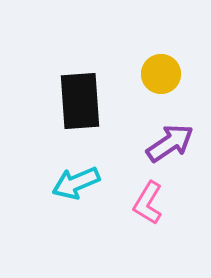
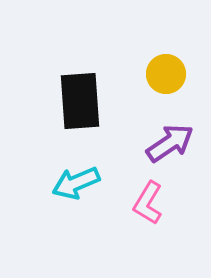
yellow circle: moved 5 px right
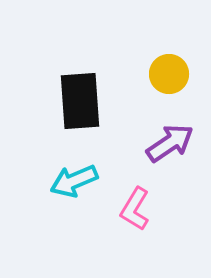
yellow circle: moved 3 px right
cyan arrow: moved 2 px left, 2 px up
pink L-shape: moved 13 px left, 6 px down
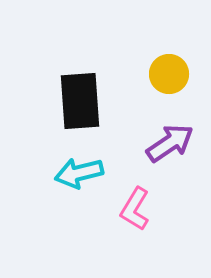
cyan arrow: moved 5 px right, 8 px up; rotated 9 degrees clockwise
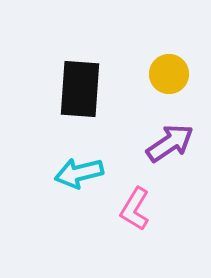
black rectangle: moved 12 px up; rotated 8 degrees clockwise
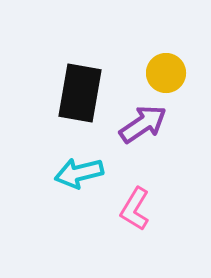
yellow circle: moved 3 px left, 1 px up
black rectangle: moved 4 px down; rotated 6 degrees clockwise
purple arrow: moved 27 px left, 19 px up
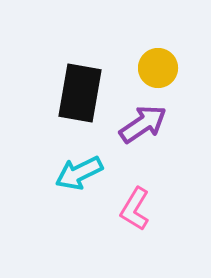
yellow circle: moved 8 px left, 5 px up
cyan arrow: rotated 12 degrees counterclockwise
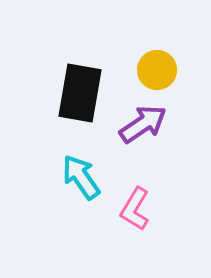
yellow circle: moved 1 px left, 2 px down
cyan arrow: moved 2 px right, 4 px down; rotated 81 degrees clockwise
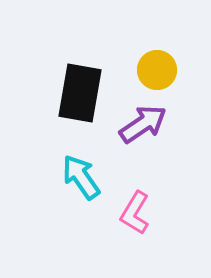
pink L-shape: moved 4 px down
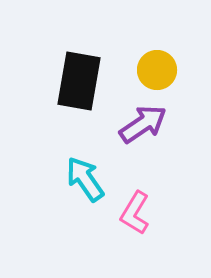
black rectangle: moved 1 px left, 12 px up
cyan arrow: moved 4 px right, 2 px down
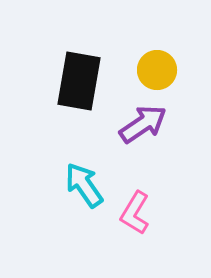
cyan arrow: moved 1 px left, 6 px down
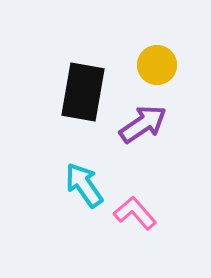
yellow circle: moved 5 px up
black rectangle: moved 4 px right, 11 px down
pink L-shape: rotated 108 degrees clockwise
